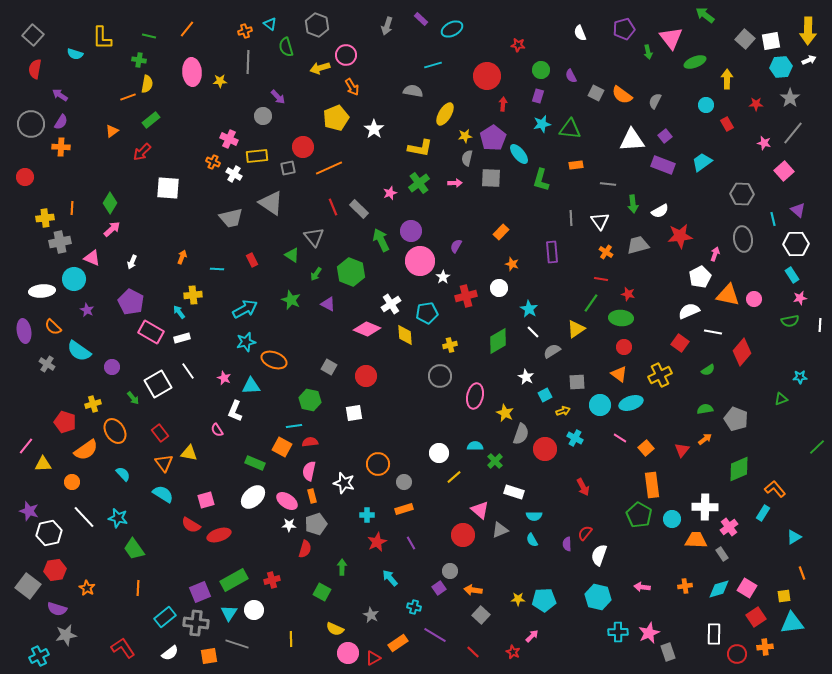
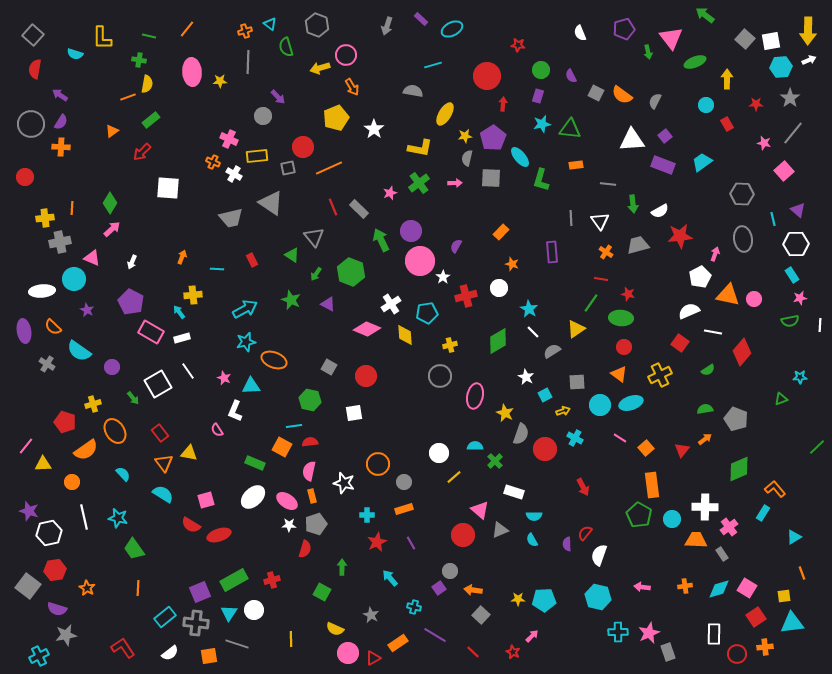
cyan ellipse at (519, 154): moved 1 px right, 3 px down
white line at (84, 517): rotated 30 degrees clockwise
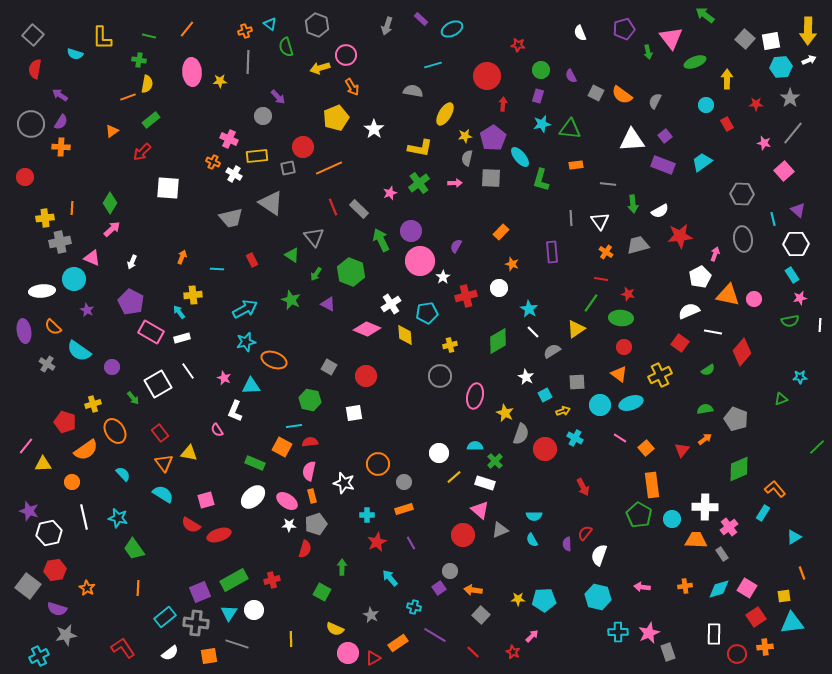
white rectangle at (514, 492): moved 29 px left, 9 px up
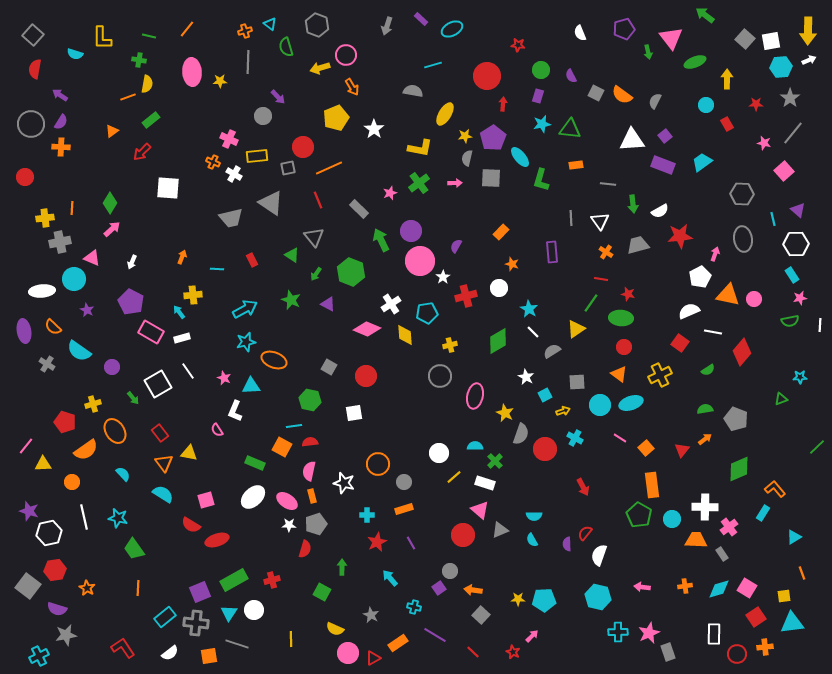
red line at (333, 207): moved 15 px left, 7 px up
red ellipse at (219, 535): moved 2 px left, 5 px down
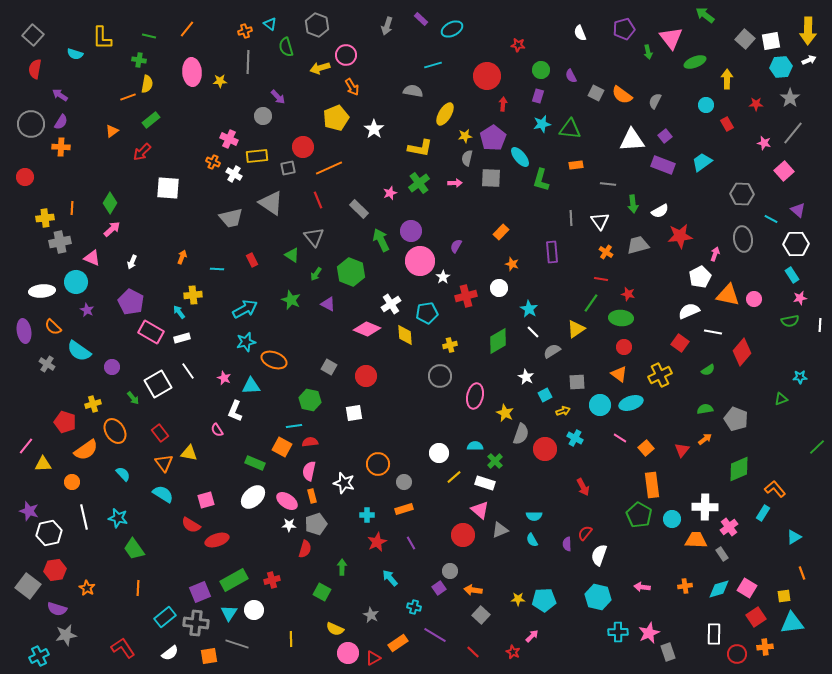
cyan line at (773, 219): moved 2 px left; rotated 48 degrees counterclockwise
cyan circle at (74, 279): moved 2 px right, 3 px down
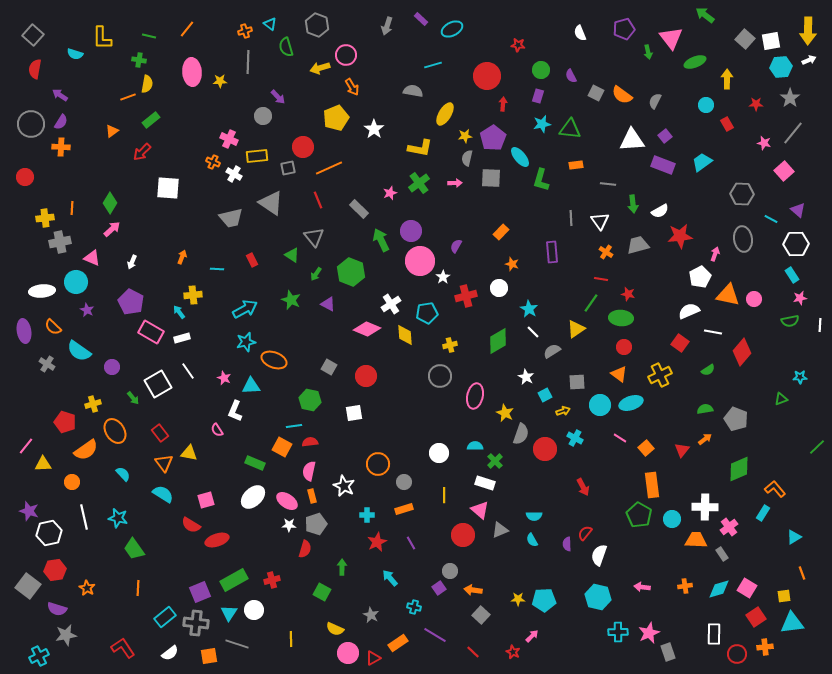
yellow line at (454, 477): moved 10 px left, 18 px down; rotated 49 degrees counterclockwise
white star at (344, 483): moved 3 px down; rotated 10 degrees clockwise
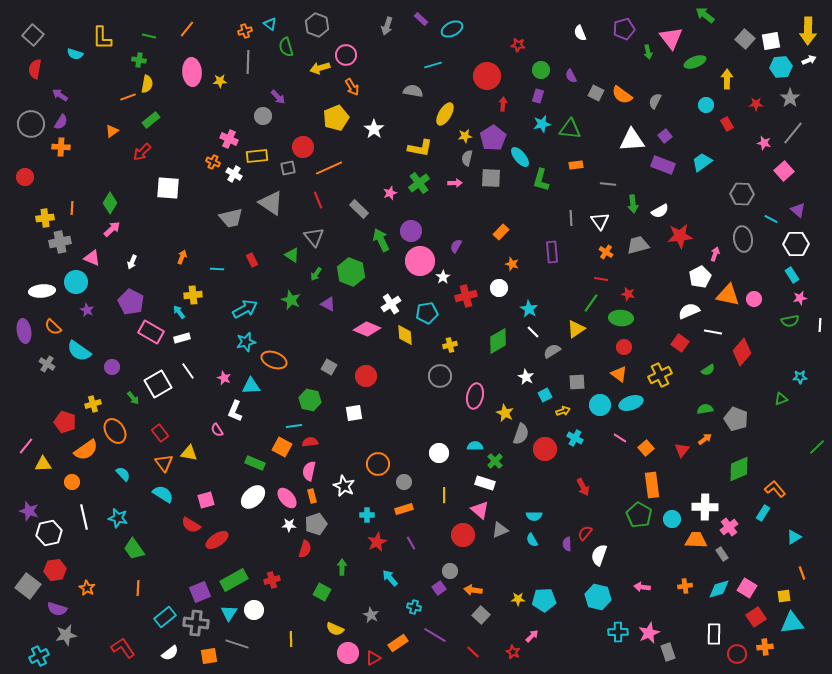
pink ellipse at (287, 501): moved 3 px up; rotated 15 degrees clockwise
red ellipse at (217, 540): rotated 15 degrees counterclockwise
